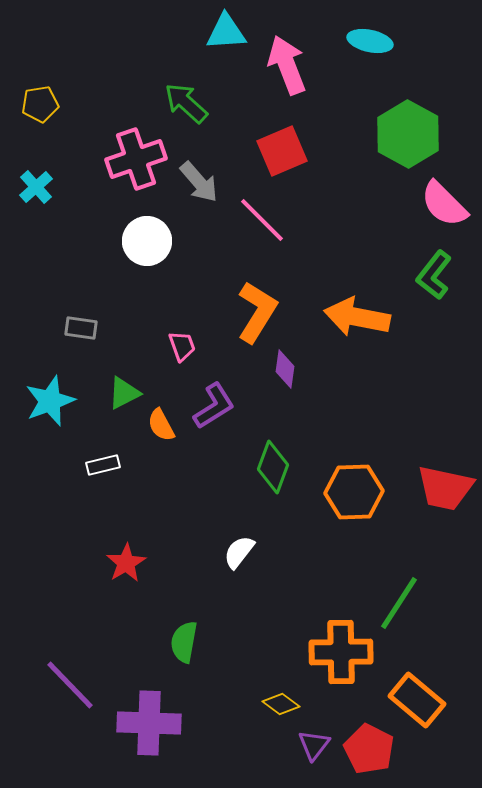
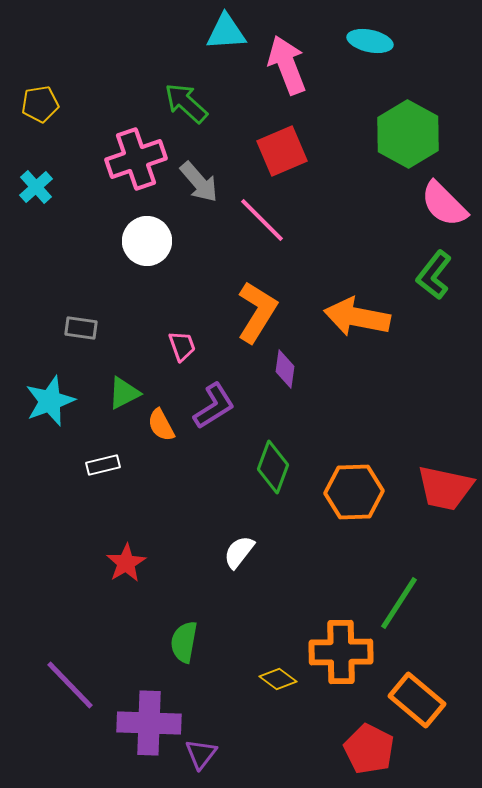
yellow diamond: moved 3 px left, 25 px up
purple triangle: moved 113 px left, 9 px down
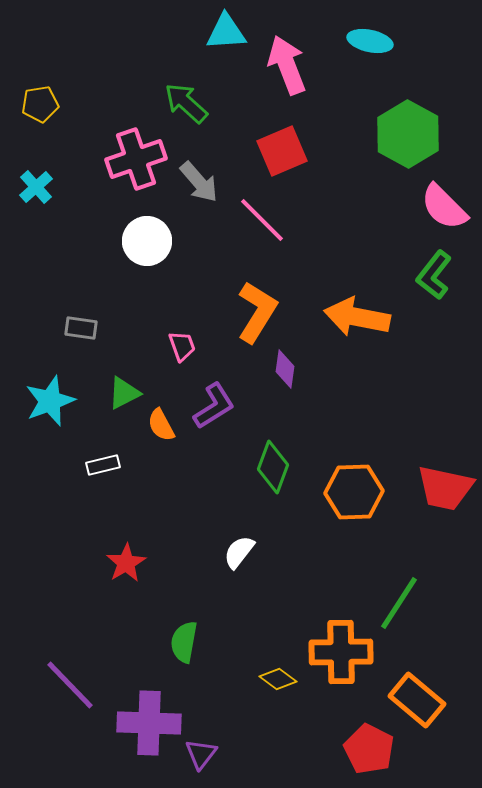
pink semicircle: moved 3 px down
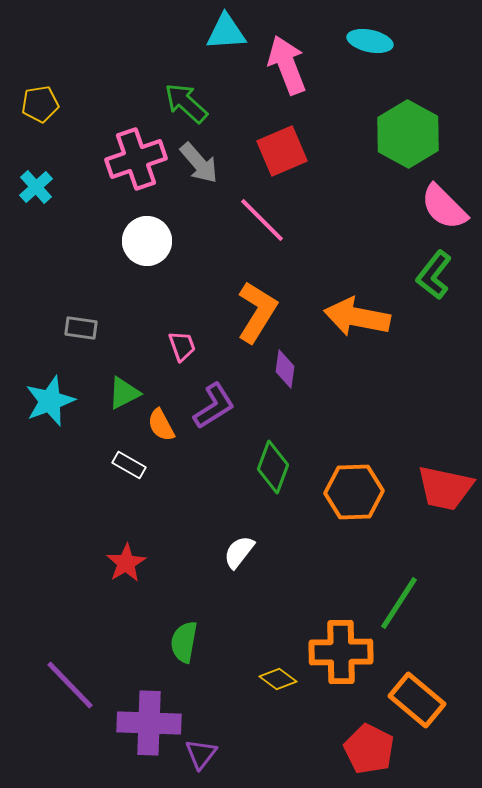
gray arrow: moved 19 px up
white rectangle: moved 26 px right; rotated 44 degrees clockwise
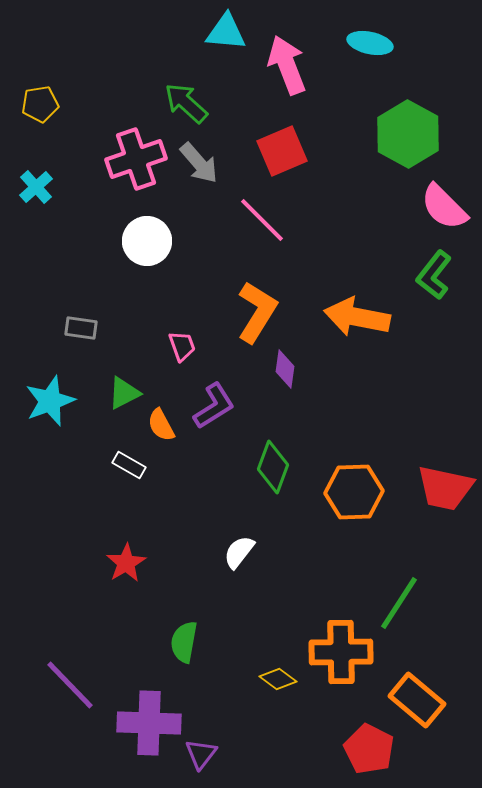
cyan triangle: rotated 9 degrees clockwise
cyan ellipse: moved 2 px down
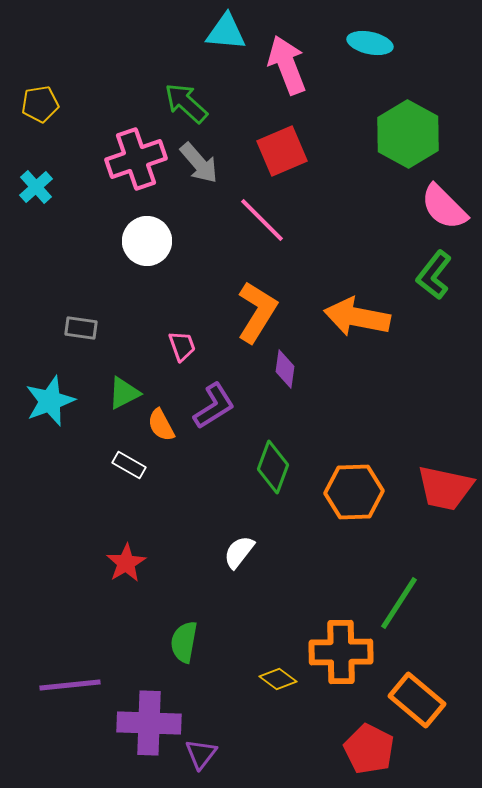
purple line: rotated 52 degrees counterclockwise
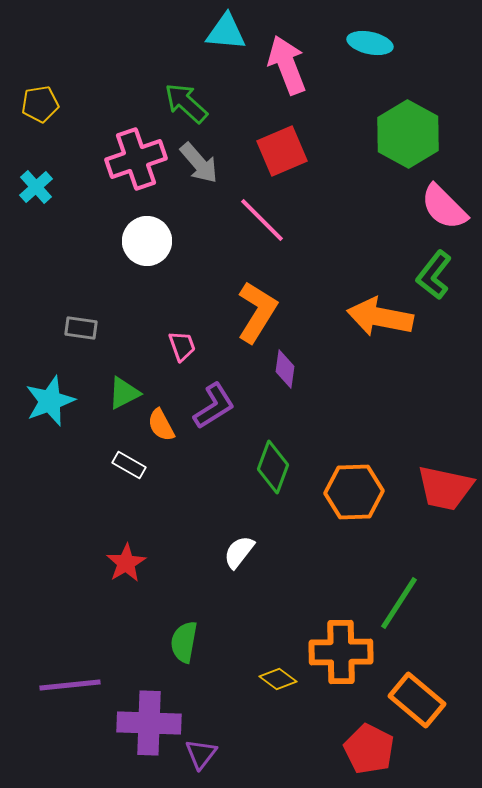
orange arrow: moved 23 px right
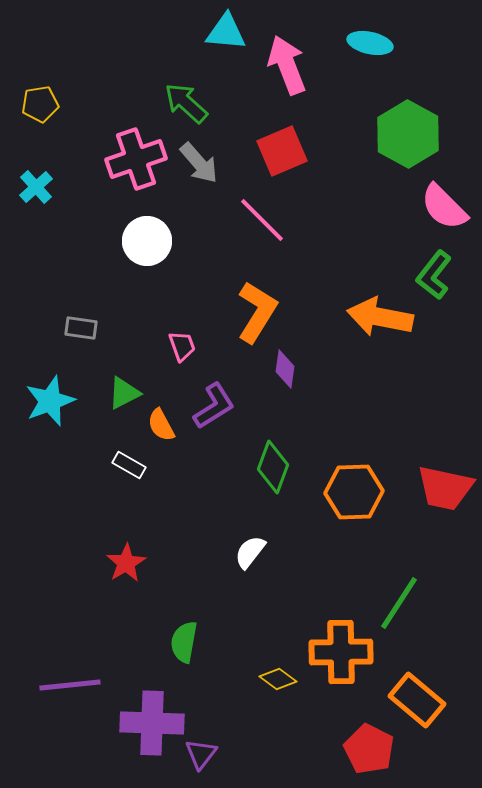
white semicircle: moved 11 px right
purple cross: moved 3 px right
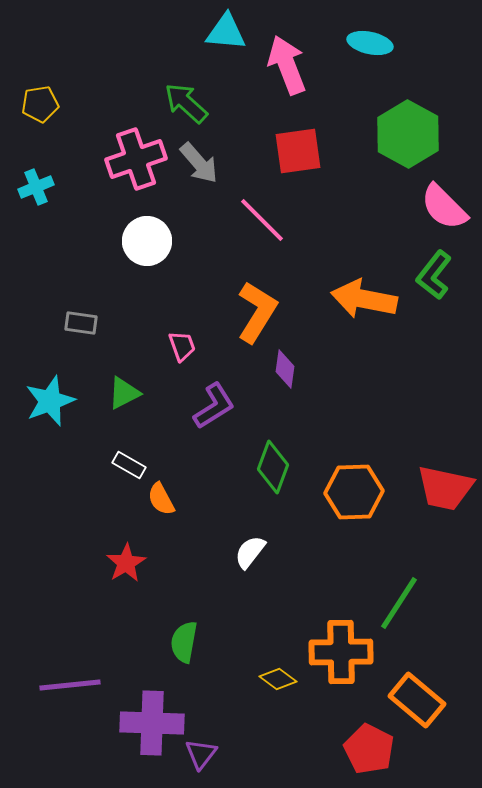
red square: moved 16 px right; rotated 15 degrees clockwise
cyan cross: rotated 20 degrees clockwise
orange arrow: moved 16 px left, 18 px up
gray rectangle: moved 5 px up
orange semicircle: moved 74 px down
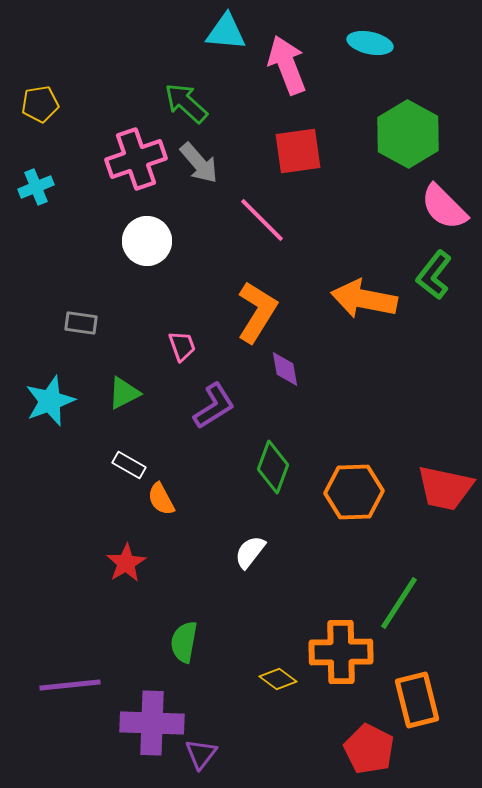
purple diamond: rotated 18 degrees counterclockwise
orange rectangle: rotated 36 degrees clockwise
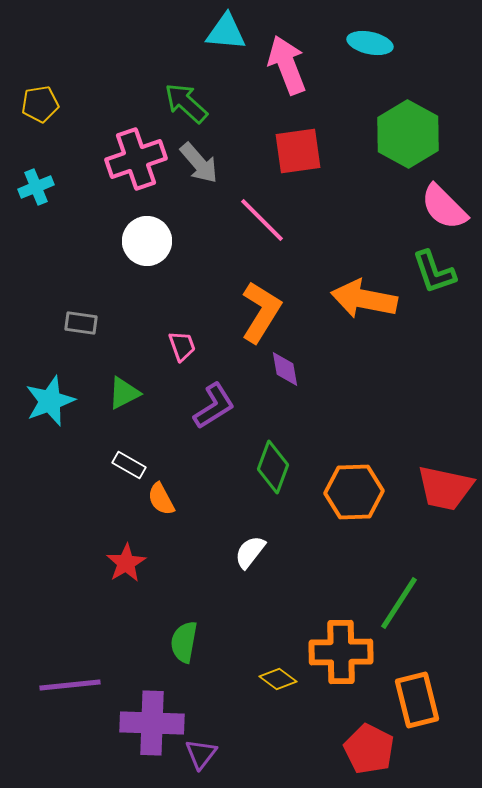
green L-shape: moved 3 px up; rotated 57 degrees counterclockwise
orange L-shape: moved 4 px right
